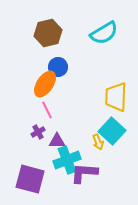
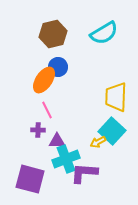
brown hexagon: moved 5 px right, 1 px down
orange ellipse: moved 1 px left, 4 px up
purple cross: moved 2 px up; rotated 32 degrees clockwise
yellow arrow: rotated 84 degrees clockwise
cyan cross: moved 1 px left, 1 px up
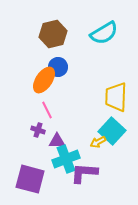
purple cross: rotated 16 degrees clockwise
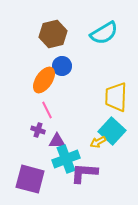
blue circle: moved 4 px right, 1 px up
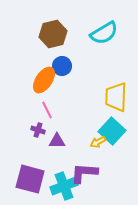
cyan cross: moved 2 px left, 27 px down
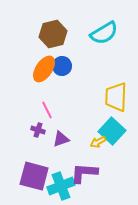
orange ellipse: moved 11 px up
purple triangle: moved 4 px right, 2 px up; rotated 18 degrees counterclockwise
purple square: moved 4 px right, 3 px up
cyan cross: moved 3 px left
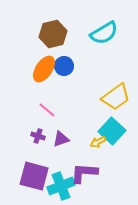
blue circle: moved 2 px right
yellow trapezoid: rotated 128 degrees counterclockwise
pink line: rotated 24 degrees counterclockwise
purple cross: moved 6 px down
